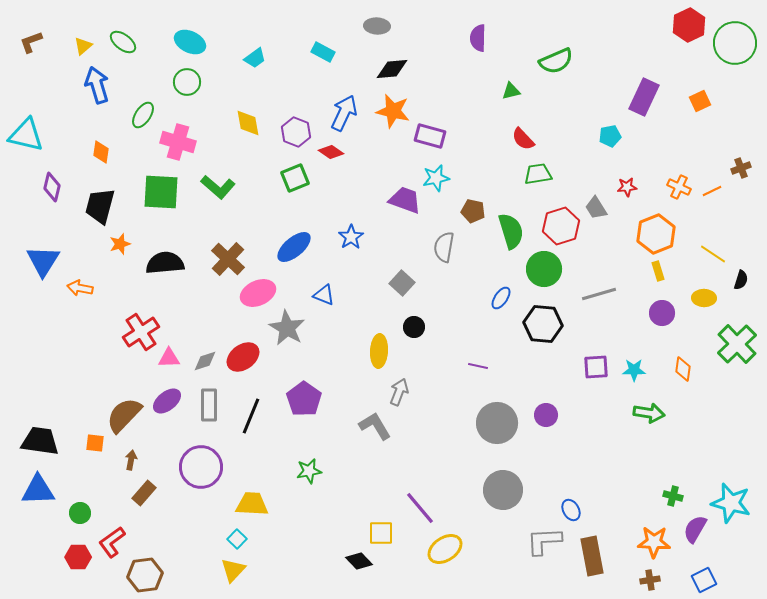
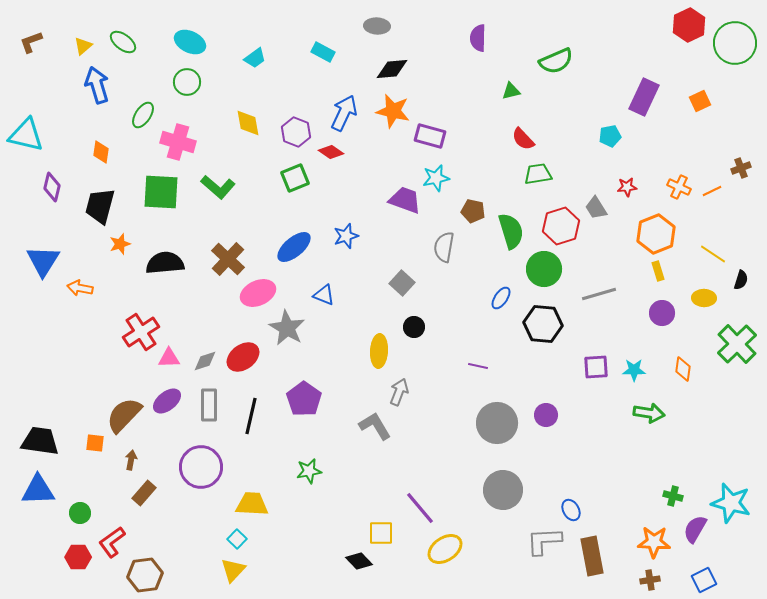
blue star at (351, 237): moved 5 px left, 1 px up; rotated 15 degrees clockwise
black line at (251, 416): rotated 9 degrees counterclockwise
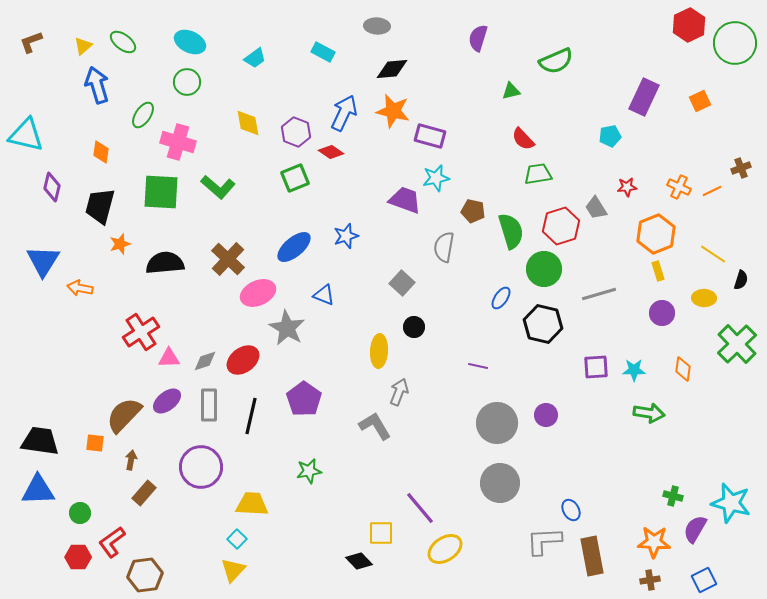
purple semicircle at (478, 38): rotated 16 degrees clockwise
black hexagon at (543, 324): rotated 9 degrees clockwise
red ellipse at (243, 357): moved 3 px down
gray circle at (503, 490): moved 3 px left, 7 px up
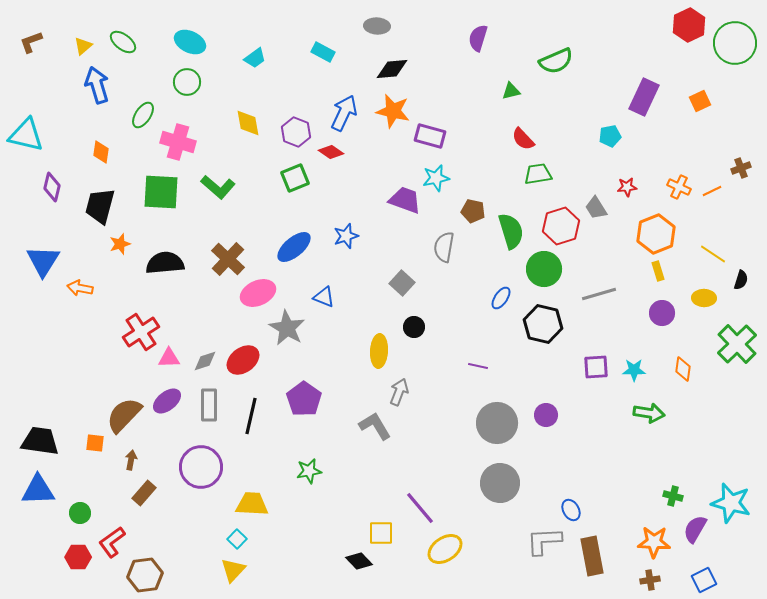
blue triangle at (324, 295): moved 2 px down
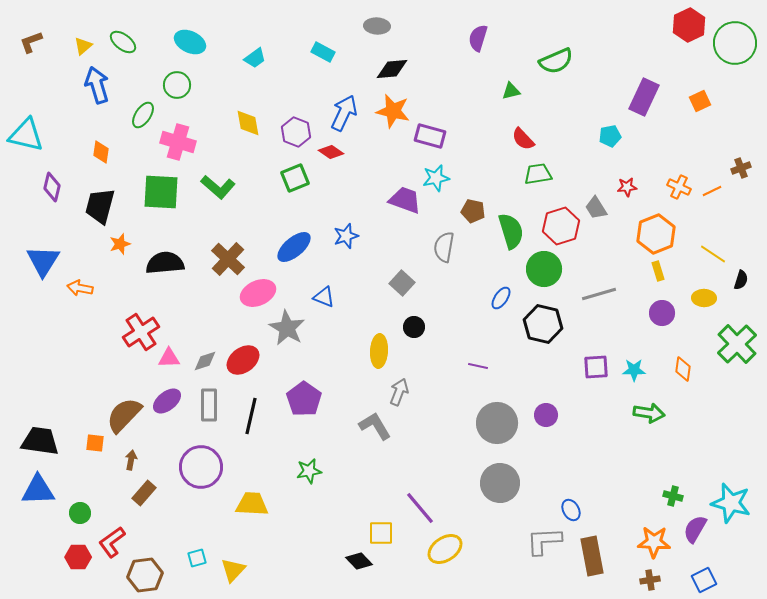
green circle at (187, 82): moved 10 px left, 3 px down
cyan square at (237, 539): moved 40 px left, 19 px down; rotated 30 degrees clockwise
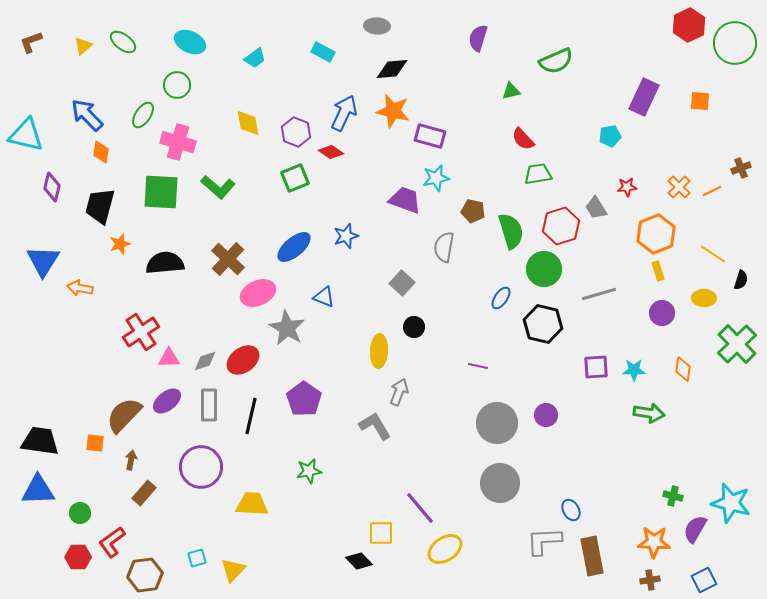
blue arrow at (97, 85): moved 10 px left, 30 px down; rotated 27 degrees counterclockwise
orange square at (700, 101): rotated 30 degrees clockwise
orange cross at (679, 187): rotated 20 degrees clockwise
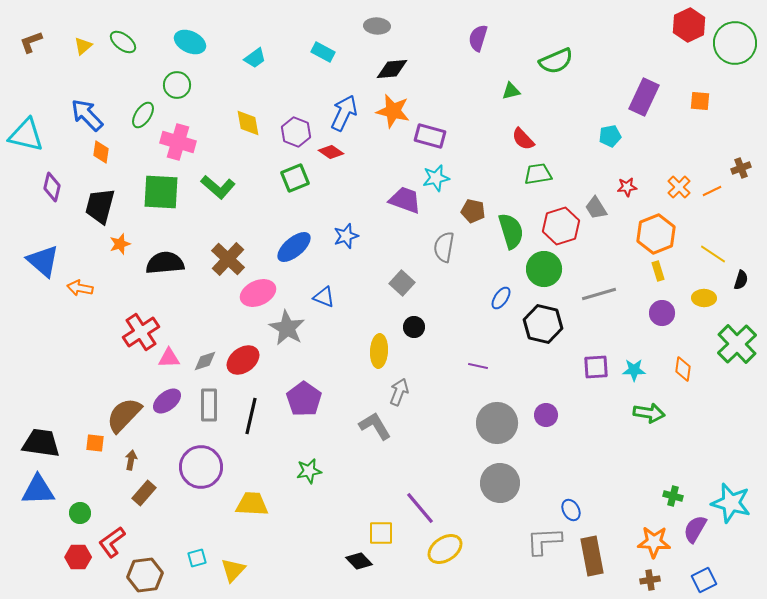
blue triangle at (43, 261): rotated 21 degrees counterclockwise
black trapezoid at (40, 441): moved 1 px right, 2 px down
